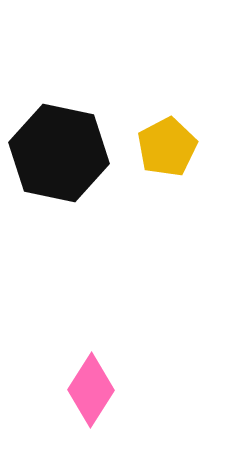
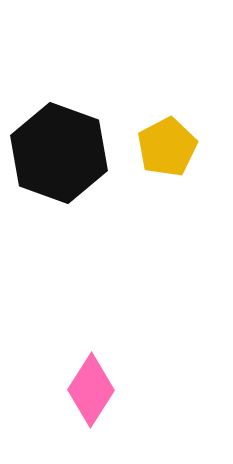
black hexagon: rotated 8 degrees clockwise
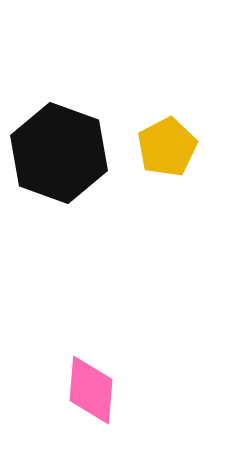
pink diamond: rotated 28 degrees counterclockwise
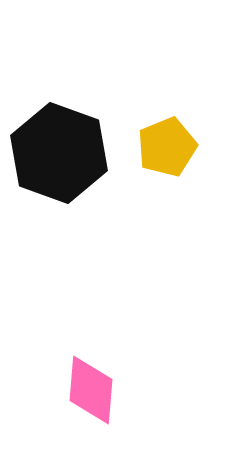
yellow pentagon: rotated 6 degrees clockwise
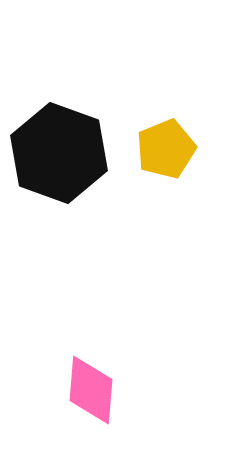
yellow pentagon: moved 1 px left, 2 px down
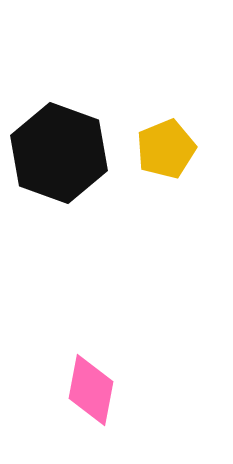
pink diamond: rotated 6 degrees clockwise
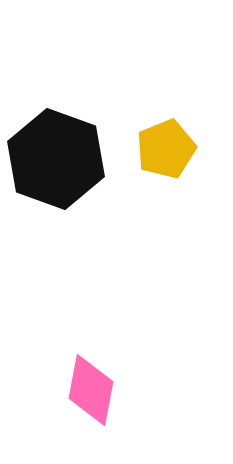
black hexagon: moved 3 px left, 6 px down
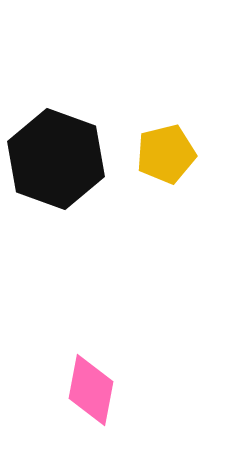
yellow pentagon: moved 5 px down; rotated 8 degrees clockwise
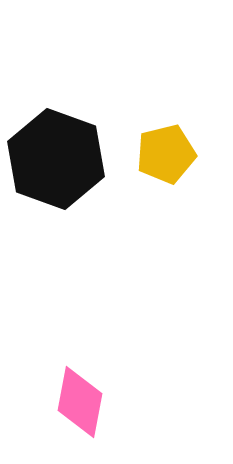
pink diamond: moved 11 px left, 12 px down
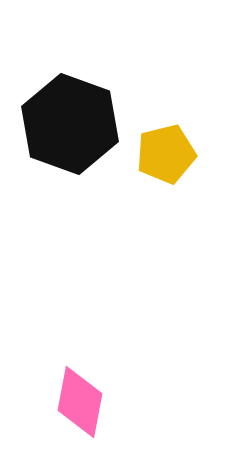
black hexagon: moved 14 px right, 35 px up
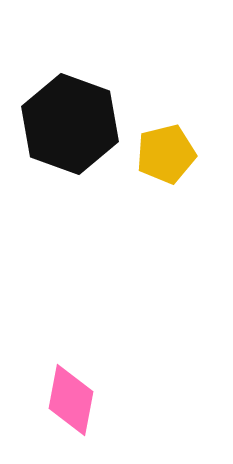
pink diamond: moved 9 px left, 2 px up
